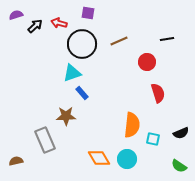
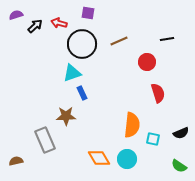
blue rectangle: rotated 16 degrees clockwise
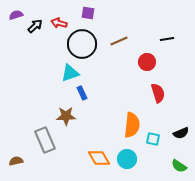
cyan triangle: moved 2 px left
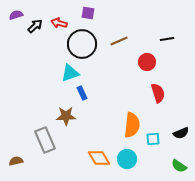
cyan square: rotated 16 degrees counterclockwise
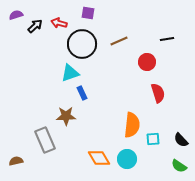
black semicircle: moved 7 px down; rotated 70 degrees clockwise
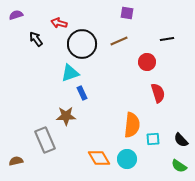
purple square: moved 39 px right
black arrow: moved 1 px right, 13 px down; rotated 84 degrees counterclockwise
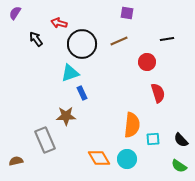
purple semicircle: moved 1 px left, 2 px up; rotated 40 degrees counterclockwise
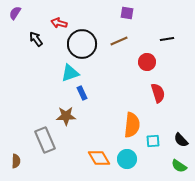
cyan square: moved 2 px down
brown semicircle: rotated 104 degrees clockwise
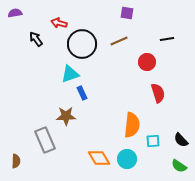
purple semicircle: rotated 48 degrees clockwise
cyan triangle: moved 1 px down
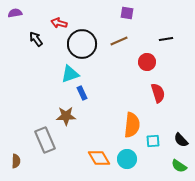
black line: moved 1 px left
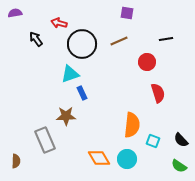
cyan square: rotated 24 degrees clockwise
